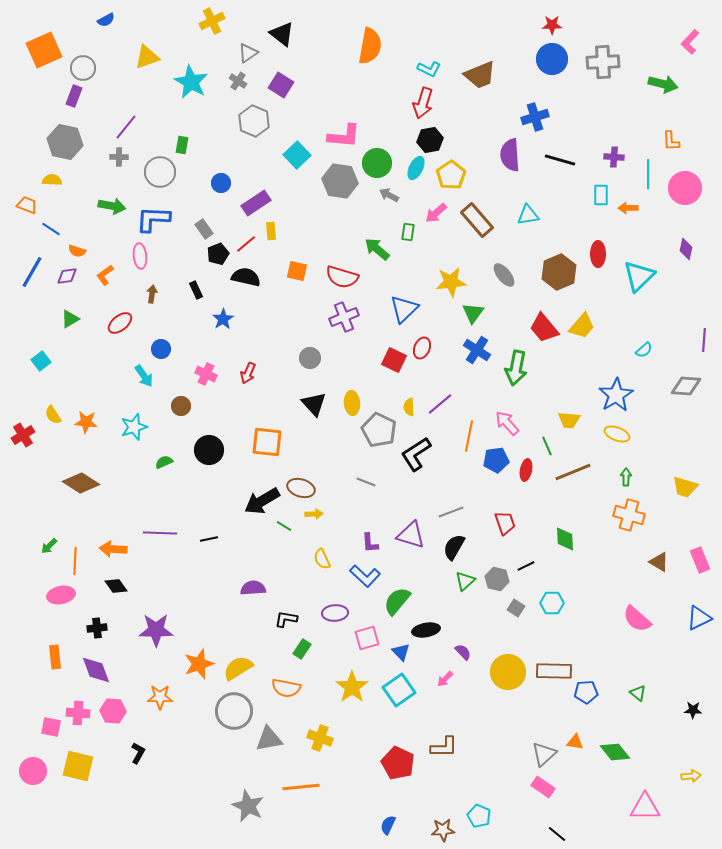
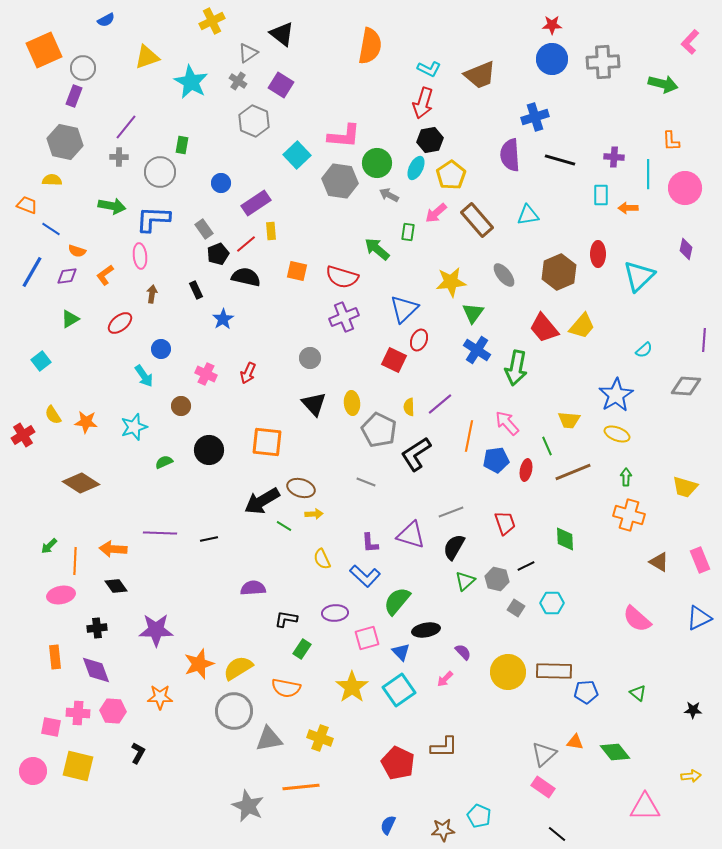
red ellipse at (422, 348): moved 3 px left, 8 px up
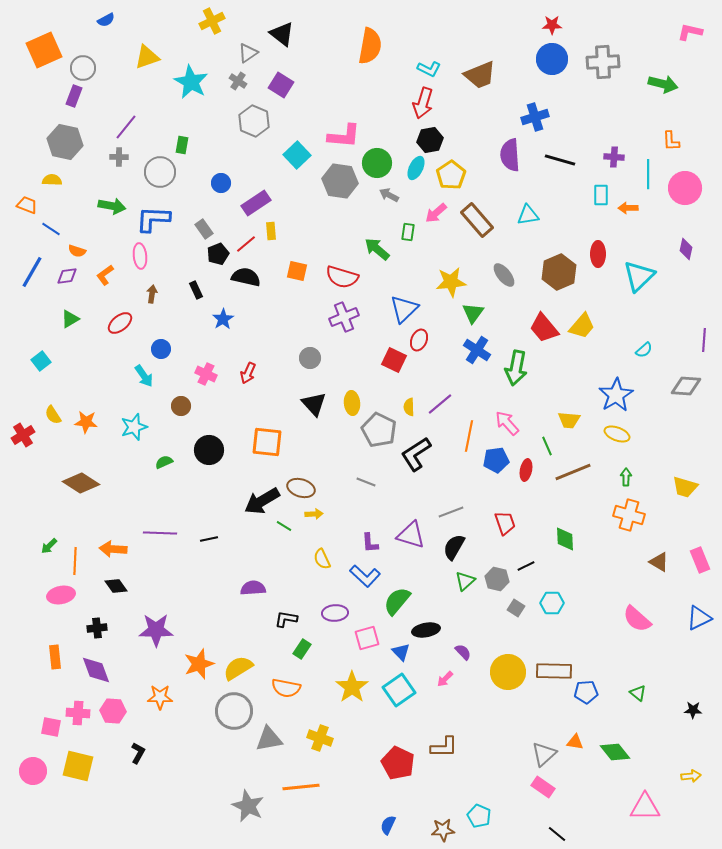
pink L-shape at (690, 42): moved 10 px up; rotated 60 degrees clockwise
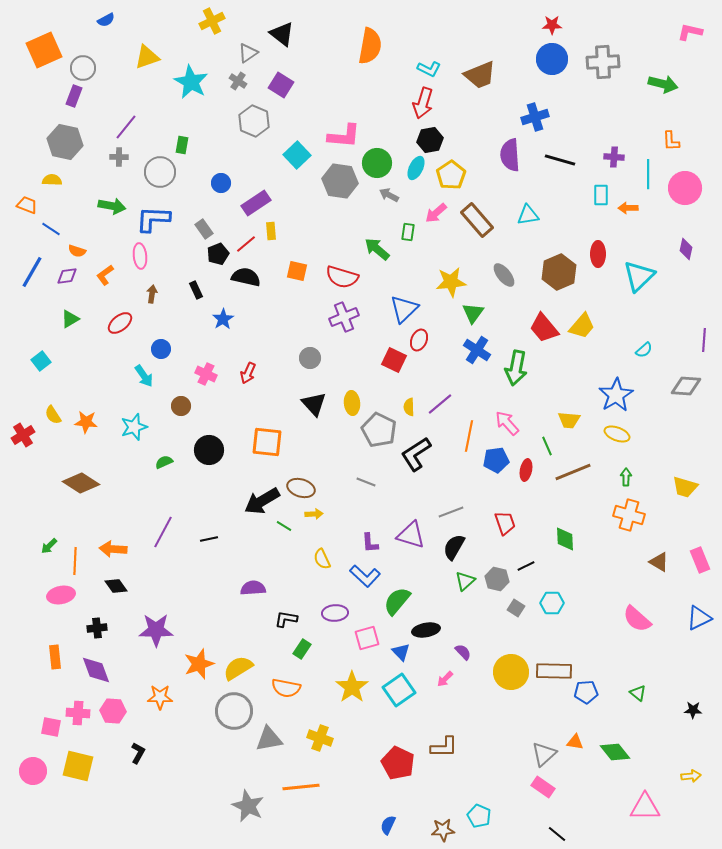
purple line at (160, 533): moved 3 px right, 1 px up; rotated 64 degrees counterclockwise
yellow circle at (508, 672): moved 3 px right
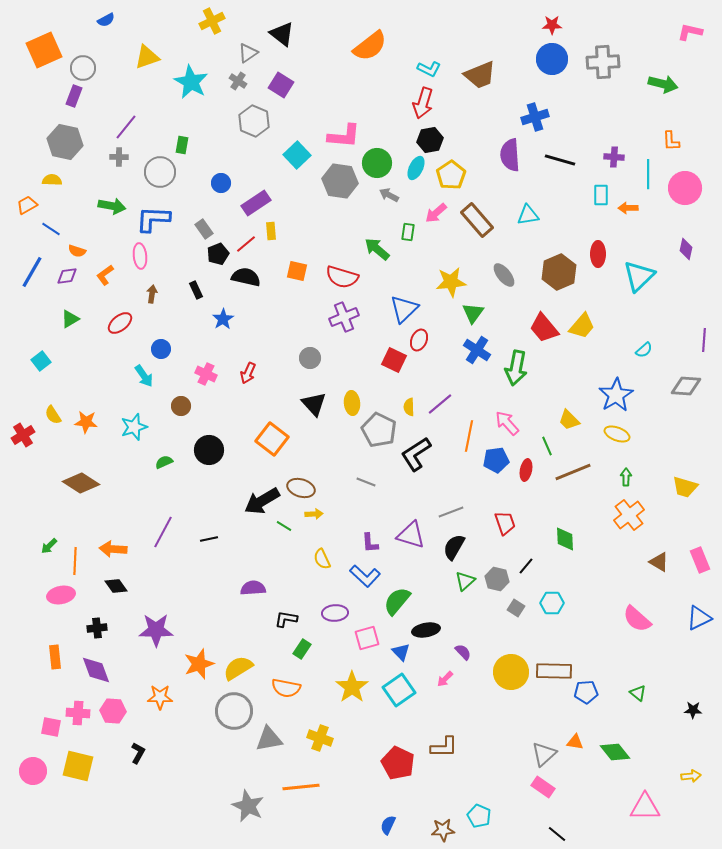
orange semicircle at (370, 46): rotated 42 degrees clockwise
orange trapezoid at (27, 205): rotated 50 degrees counterclockwise
yellow trapezoid at (569, 420): rotated 40 degrees clockwise
orange square at (267, 442): moved 5 px right, 3 px up; rotated 32 degrees clockwise
orange cross at (629, 515): rotated 36 degrees clockwise
black line at (526, 566): rotated 24 degrees counterclockwise
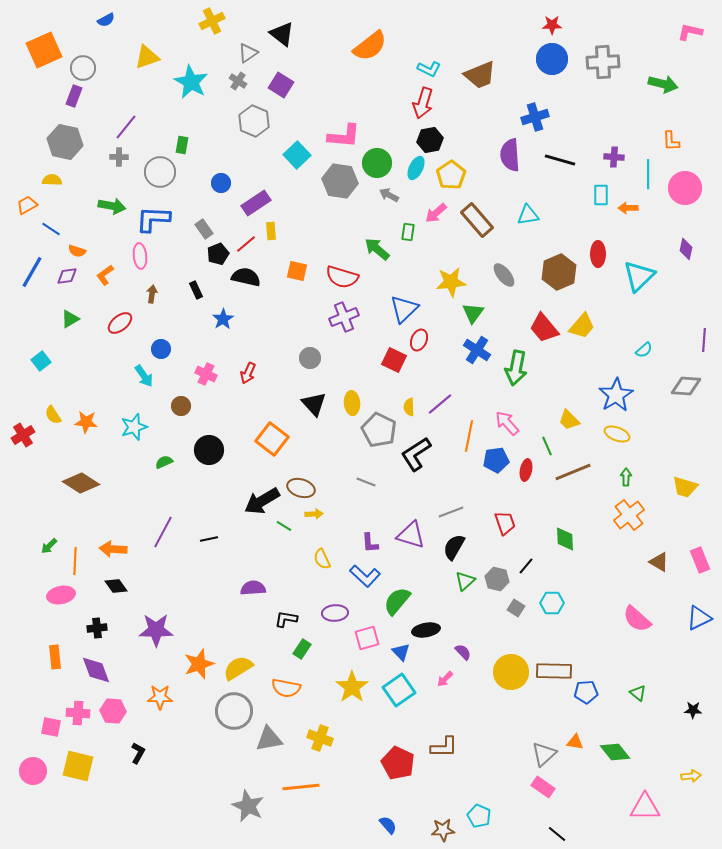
blue semicircle at (388, 825): rotated 114 degrees clockwise
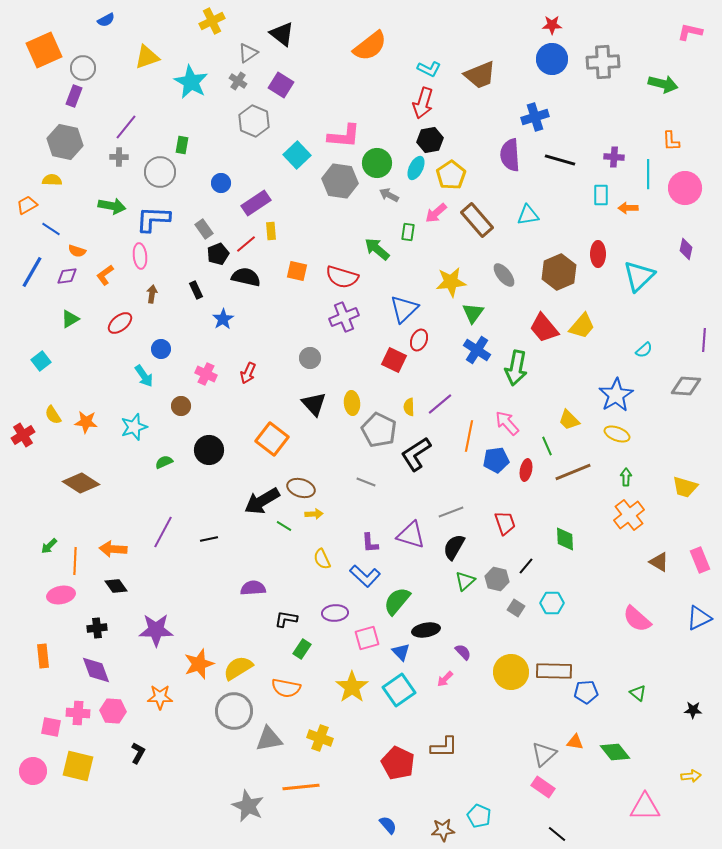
orange rectangle at (55, 657): moved 12 px left, 1 px up
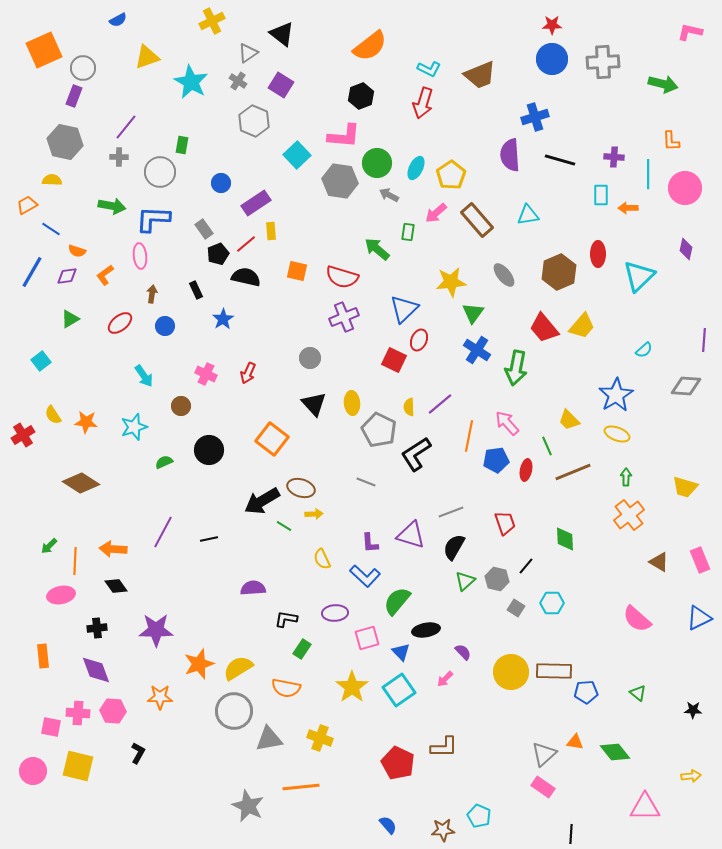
blue semicircle at (106, 20): moved 12 px right
black hexagon at (430, 140): moved 69 px left, 44 px up; rotated 10 degrees counterclockwise
blue circle at (161, 349): moved 4 px right, 23 px up
black line at (557, 834): moved 14 px right; rotated 54 degrees clockwise
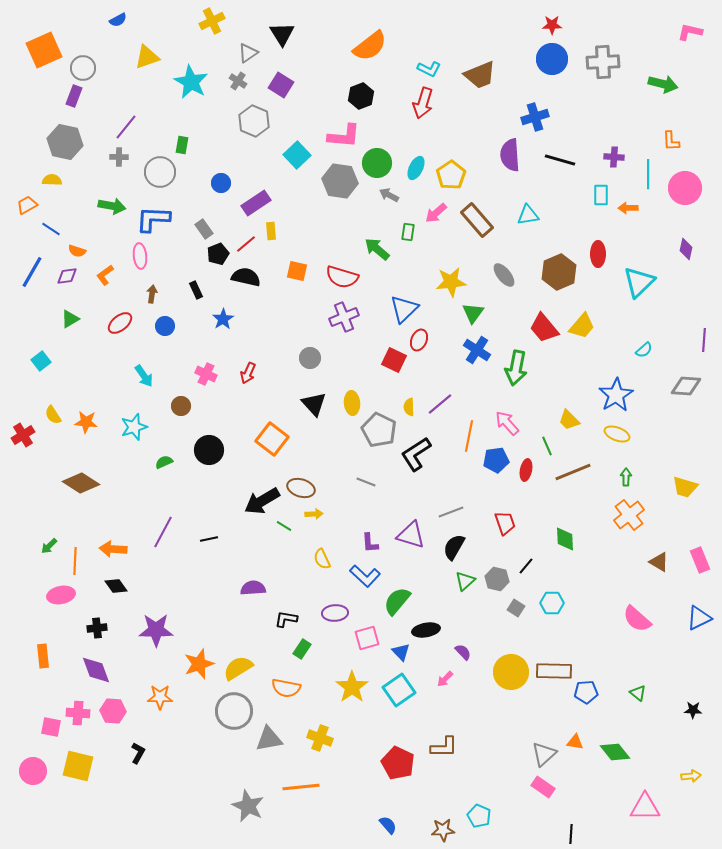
black triangle at (282, 34): rotated 20 degrees clockwise
cyan triangle at (639, 276): moved 6 px down
